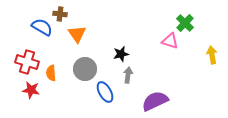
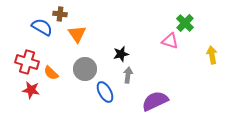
orange semicircle: rotated 42 degrees counterclockwise
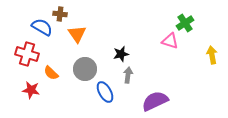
green cross: rotated 12 degrees clockwise
red cross: moved 8 px up
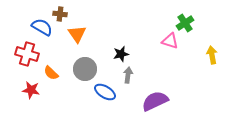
blue ellipse: rotated 30 degrees counterclockwise
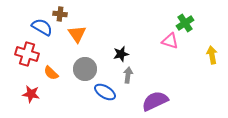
red star: moved 4 px down
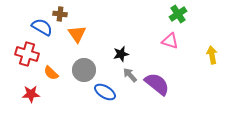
green cross: moved 7 px left, 9 px up
gray circle: moved 1 px left, 1 px down
gray arrow: moved 2 px right; rotated 49 degrees counterclockwise
red star: rotated 12 degrees counterclockwise
purple semicircle: moved 2 px right, 17 px up; rotated 64 degrees clockwise
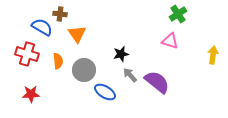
yellow arrow: moved 1 px right; rotated 18 degrees clockwise
orange semicircle: moved 7 px right, 12 px up; rotated 140 degrees counterclockwise
purple semicircle: moved 2 px up
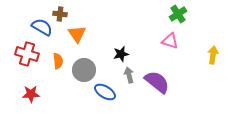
gray arrow: moved 1 px left; rotated 28 degrees clockwise
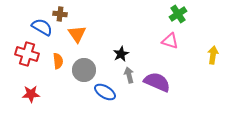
black star: rotated 14 degrees counterclockwise
purple semicircle: rotated 16 degrees counterclockwise
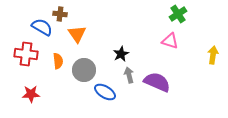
red cross: moved 1 px left; rotated 10 degrees counterclockwise
